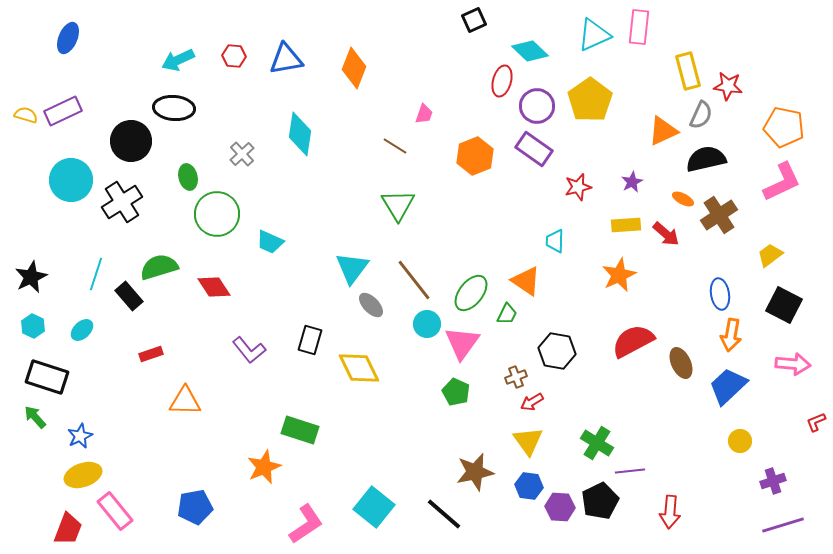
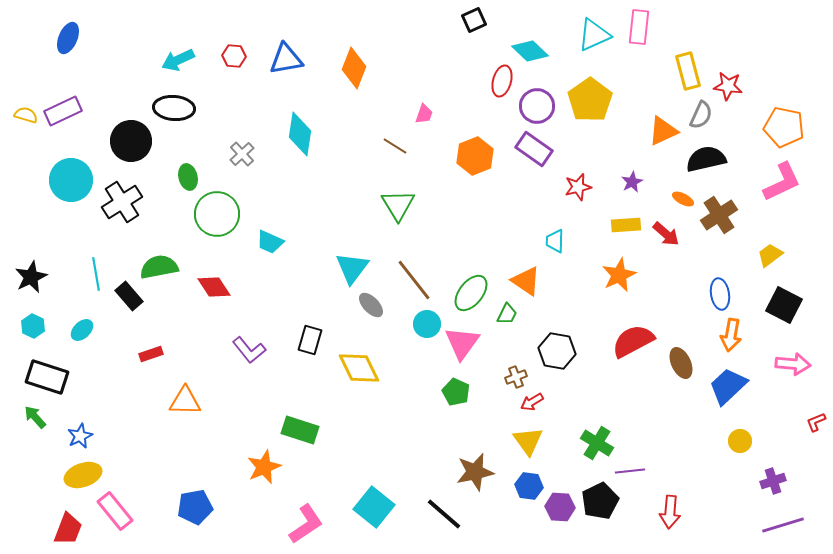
green semicircle at (159, 267): rotated 6 degrees clockwise
cyan line at (96, 274): rotated 28 degrees counterclockwise
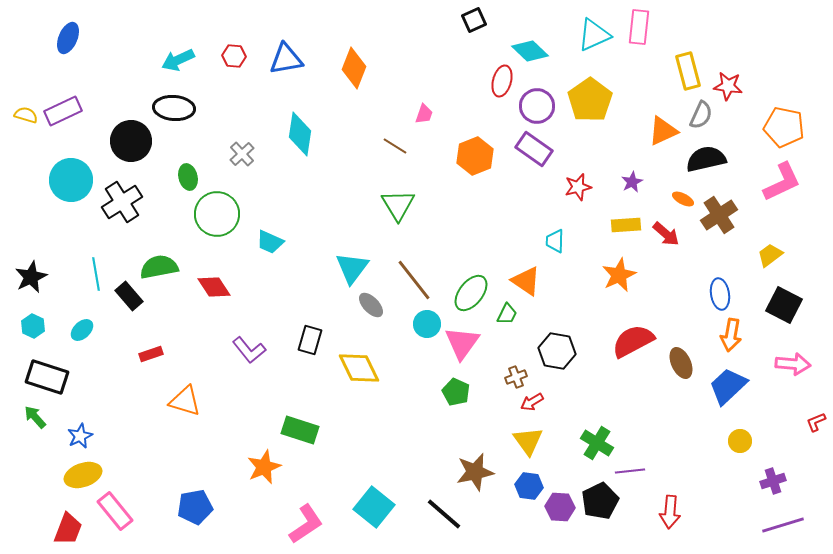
orange triangle at (185, 401): rotated 16 degrees clockwise
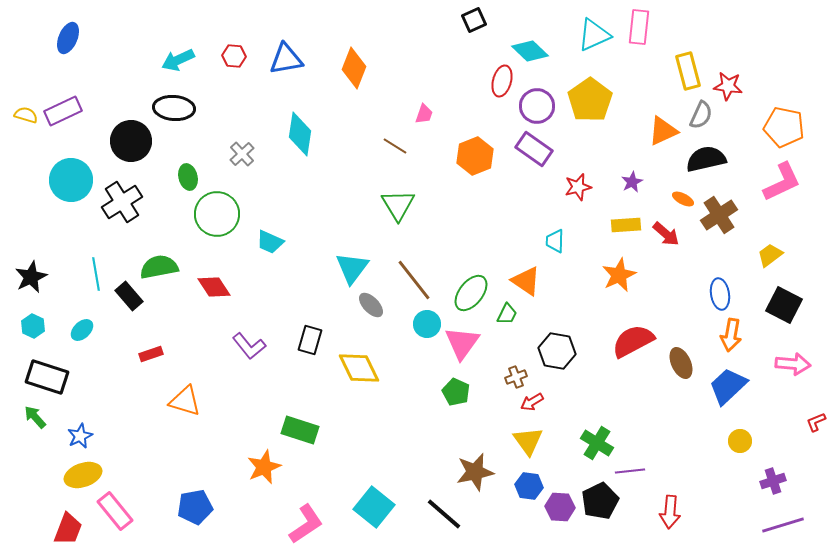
purple L-shape at (249, 350): moved 4 px up
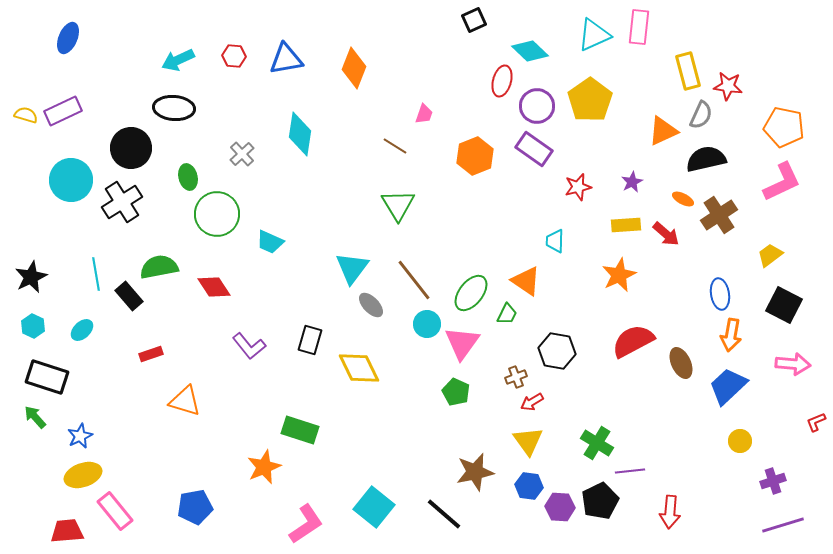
black circle at (131, 141): moved 7 px down
red trapezoid at (68, 529): moved 1 px left, 2 px down; rotated 116 degrees counterclockwise
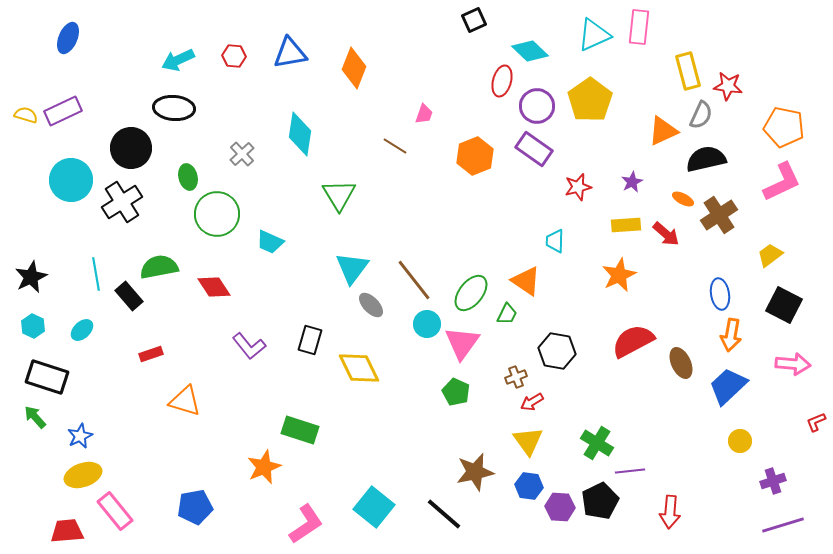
blue triangle at (286, 59): moved 4 px right, 6 px up
green triangle at (398, 205): moved 59 px left, 10 px up
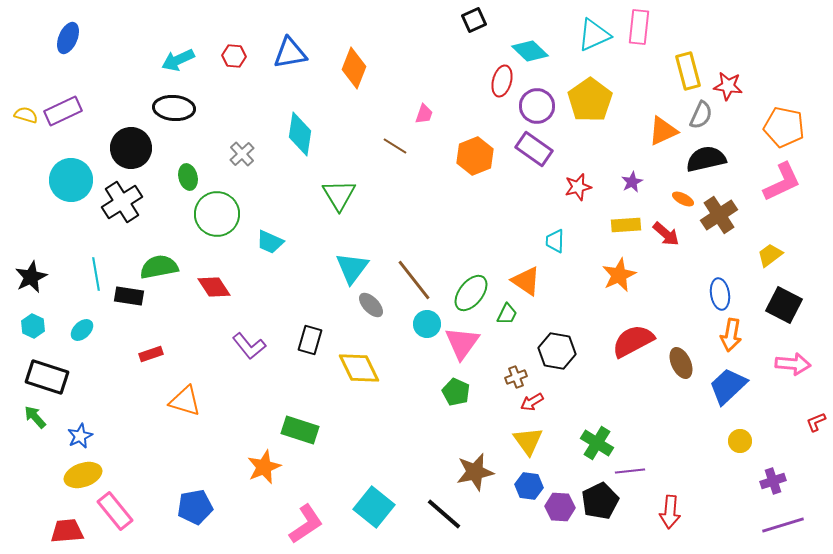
black rectangle at (129, 296): rotated 40 degrees counterclockwise
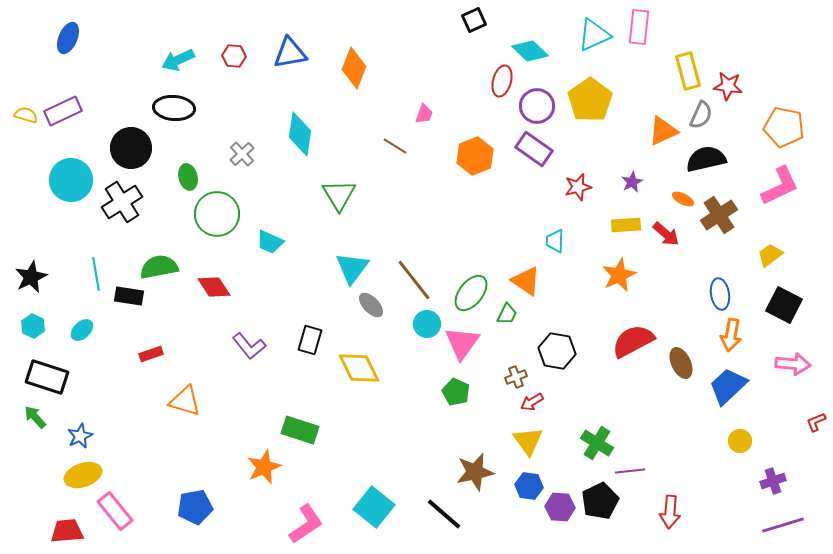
pink L-shape at (782, 182): moved 2 px left, 4 px down
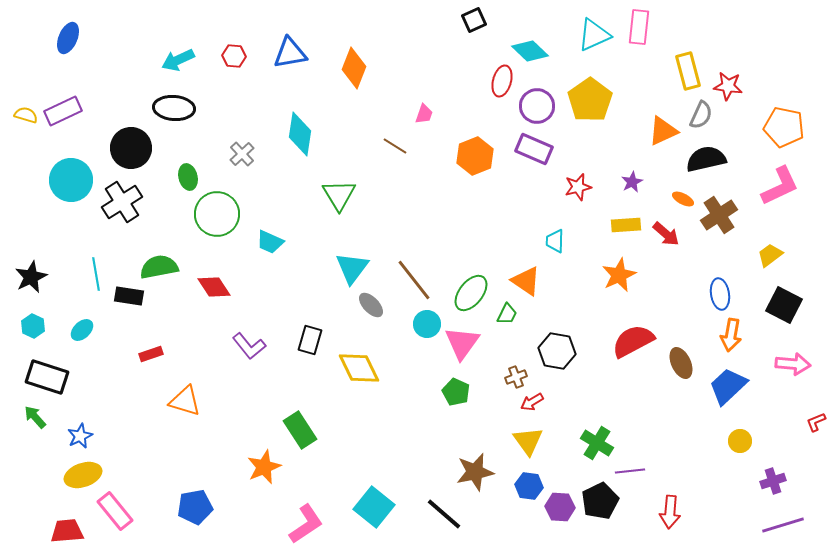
purple rectangle at (534, 149): rotated 12 degrees counterclockwise
green rectangle at (300, 430): rotated 39 degrees clockwise
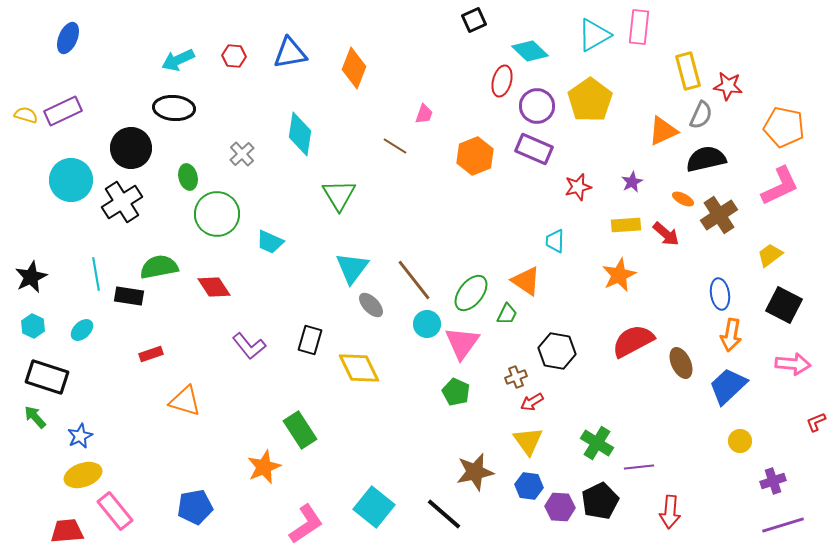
cyan triangle at (594, 35): rotated 6 degrees counterclockwise
purple line at (630, 471): moved 9 px right, 4 px up
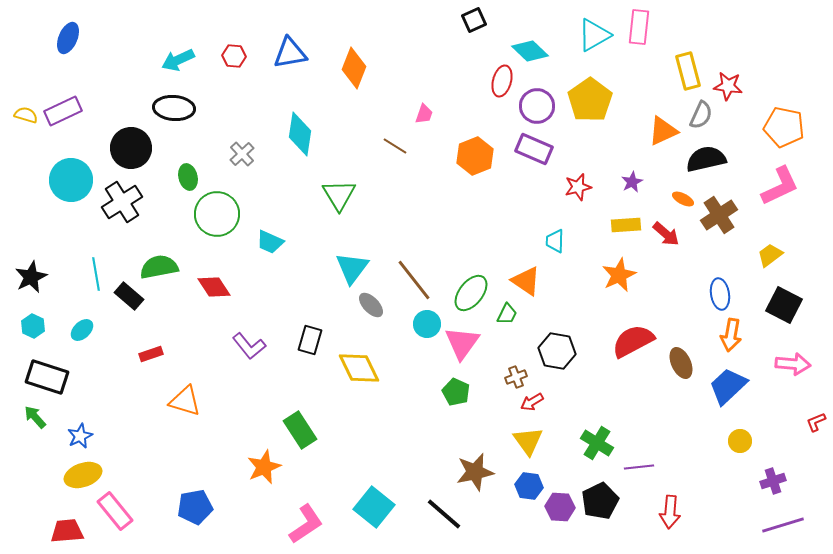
black rectangle at (129, 296): rotated 32 degrees clockwise
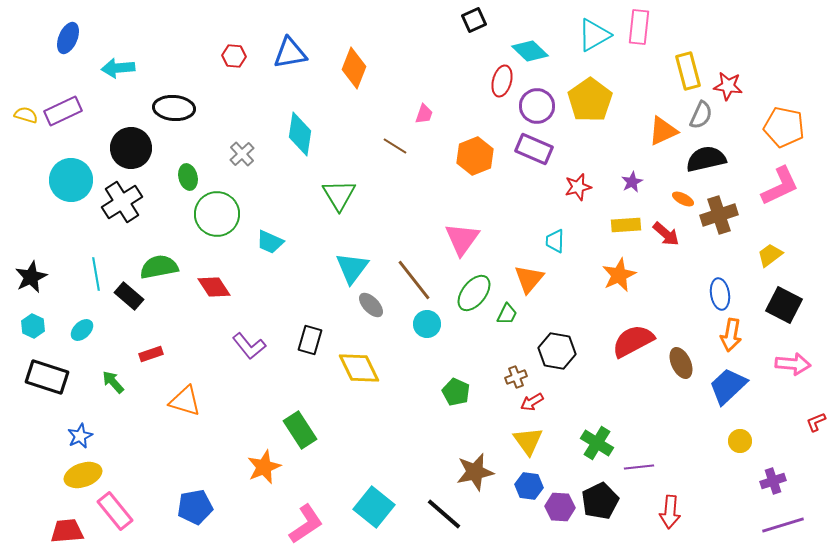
cyan arrow at (178, 60): moved 60 px left, 8 px down; rotated 20 degrees clockwise
brown cross at (719, 215): rotated 15 degrees clockwise
orange triangle at (526, 281): moved 3 px right, 2 px up; rotated 36 degrees clockwise
green ellipse at (471, 293): moved 3 px right
pink triangle at (462, 343): moved 104 px up
green arrow at (35, 417): moved 78 px right, 35 px up
